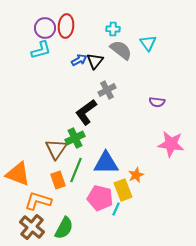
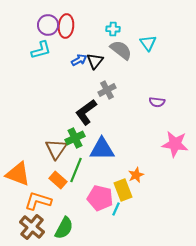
purple circle: moved 3 px right, 3 px up
pink star: moved 4 px right
blue triangle: moved 4 px left, 14 px up
orange rectangle: rotated 30 degrees counterclockwise
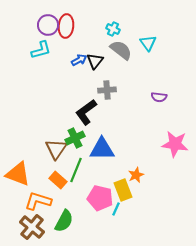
cyan cross: rotated 24 degrees clockwise
gray cross: rotated 24 degrees clockwise
purple semicircle: moved 2 px right, 5 px up
green semicircle: moved 7 px up
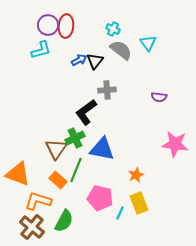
blue triangle: rotated 12 degrees clockwise
yellow rectangle: moved 16 px right, 13 px down
cyan line: moved 4 px right, 4 px down
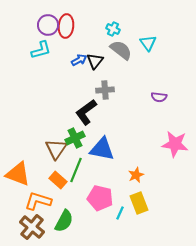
gray cross: moved 2 px left
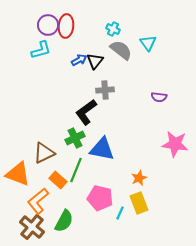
brown triangle: moved 12 px left, 4 px down; rotated 30 degrees clockwise
orange star: moved 3 px right, 3 px down
orange L-shape: rotated 56 degrees counterclockwise
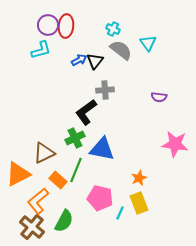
orange triangle: rotated 48 degrees counterclockwise
